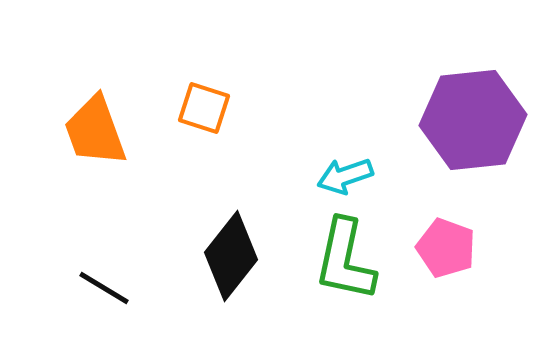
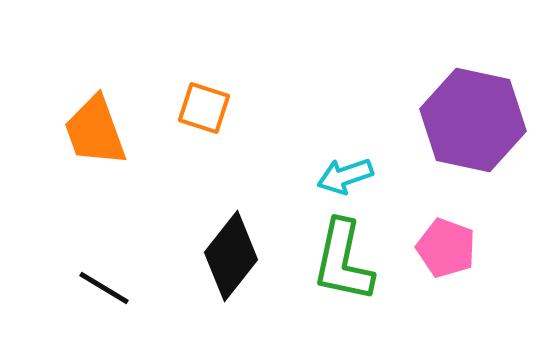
purple hexagon: rotated 18 degrees clockwise
green L-shape: moved 2 px left, 1 px down
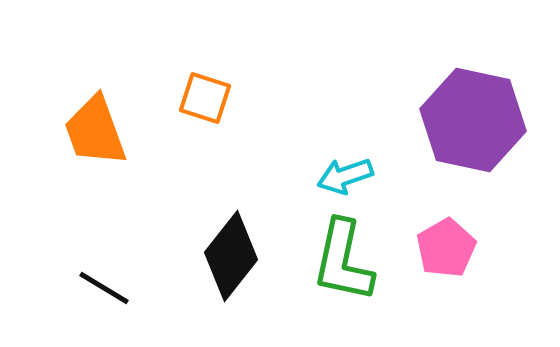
orange square: moved 1 px right, 10 px up
pink pentagon: rotated 22 degrees clockwise
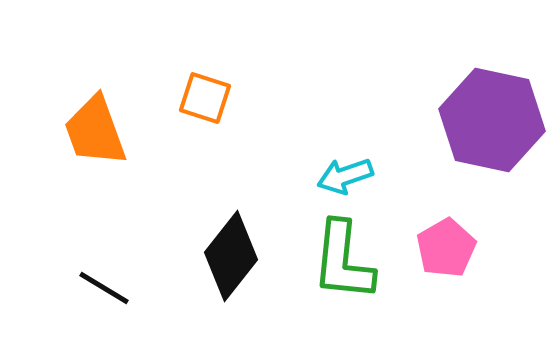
purple hexagon: moved 19 px right
green L-shape: rotated 6 degrees counterclockwise
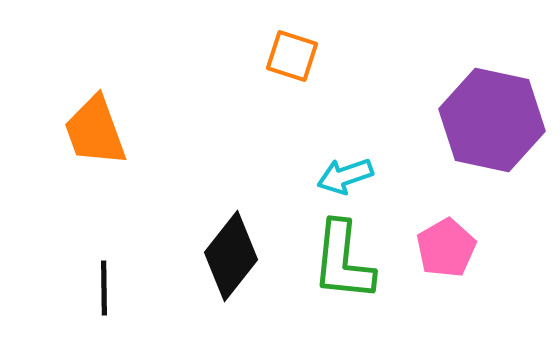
orange square: moved 87 px right, 42 px up
black line: rotated 58 degrees clockwise
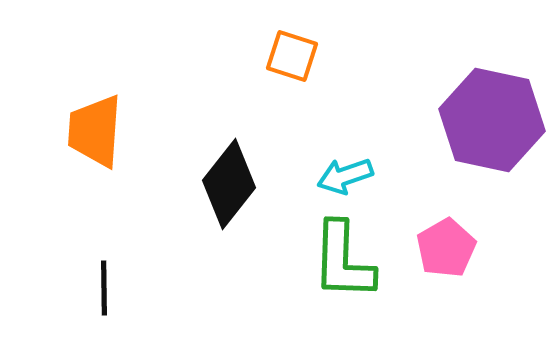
orange trapezoid: rotated 24 degrees clockwise
black diamond: moved 2 px left, 72 px up
green L-shape: rotated 4 degrees counterclockwise
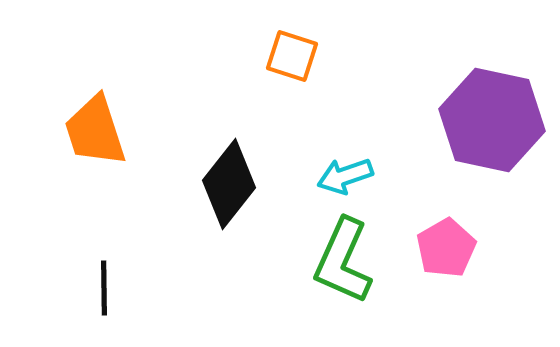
orange trapezoid: rotated 22 degrees counterclockwise
green L-shape: rotated 22 degrees clockwise
